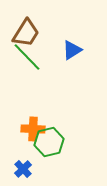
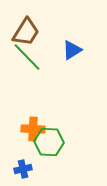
brown trapezoid: moved 1 px up
green hexagon: rotated 16 degrees clockwise
blue cross: rotated 30 degrees clockwise
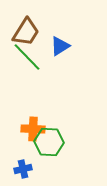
blue triangle: moved 12 px left, 4 px up
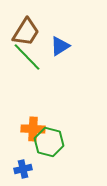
green hexagon: rotated 12 degrees clockwise
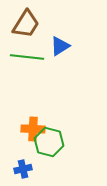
brown trapezoid: moved 8 px up
green line: rotated 40 degrees counterclockwise
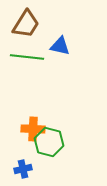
blue triangle: rotated 45 degrees clockwise
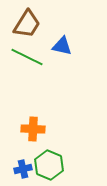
brown trapezoid: moved 1 px right
blue triangle: moved 2 px right
green line: rotated 20 degrees clockwise
green hexagon: moved 23 px down; rotated 8 degrees clockwise
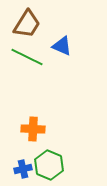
blue triangle: rotated 10 degrees clockwise
